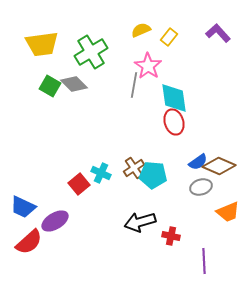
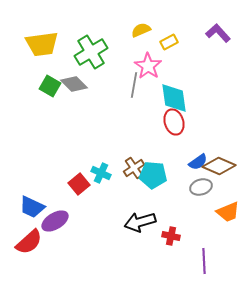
yellow rectangle: moved 5 px down; rotated 24 degrees clockwise
blue trapezoid: moved 9 px right
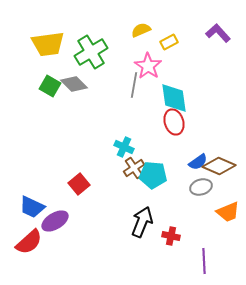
yellow trapezoid: moved 6 px right
cyan cross: moved 23 px right, 26 px up
black arrow: moved 2 px right; rotated 128 degrees clockwise
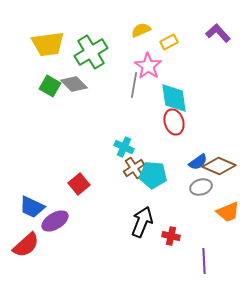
red semicircle: moved 3 px left, 3 px down
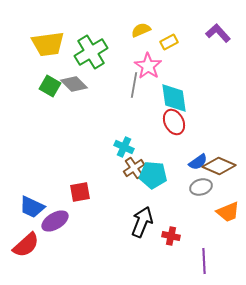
red ellipse: rotated 10 degrees counterclockwise
red square: moved 1 px right, 8 px down; rotated 30 degrees clockwise
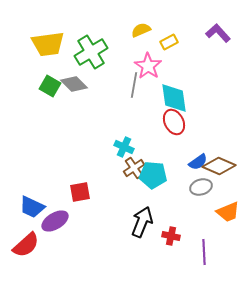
purple line: moved 9 px up
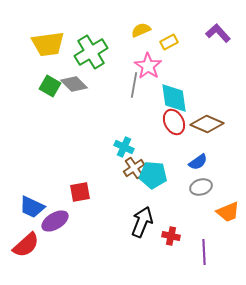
brown diamond: moved 12 px left, 42 px up
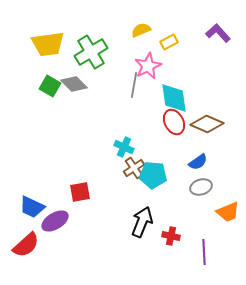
pink star: rotated 12 degrees clockwise
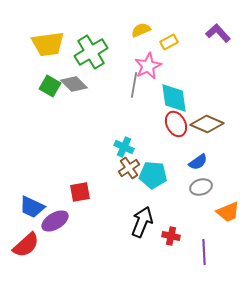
red ellipse: moved 2 px right, 2 px down
brown cross: moved 5 px left
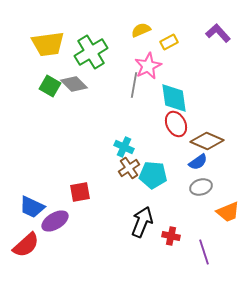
brown diamond: moved 17 px down
purple line: rotated 15 degrees counterclockwise
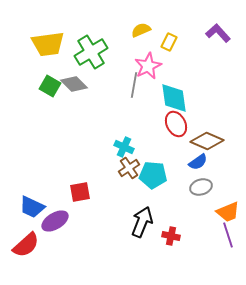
yellow rectangle: rotated 36 degrees counterclockwise
purple line: moved 24 px right, 17 px up
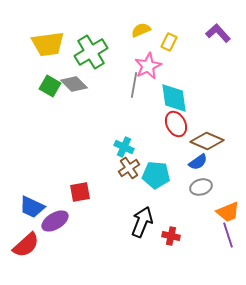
cyan pentagon: moved 3 px right
